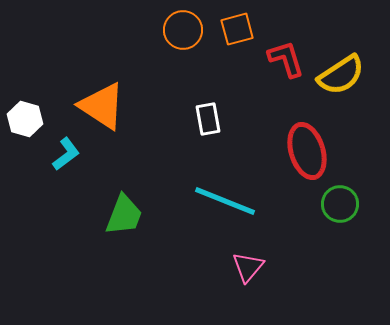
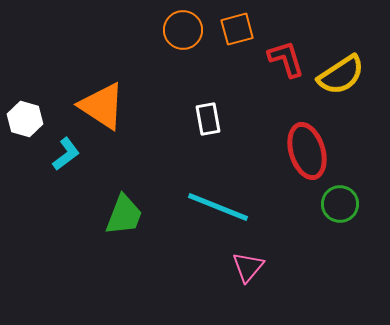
cyan line: moved 7 px left, 6 px down
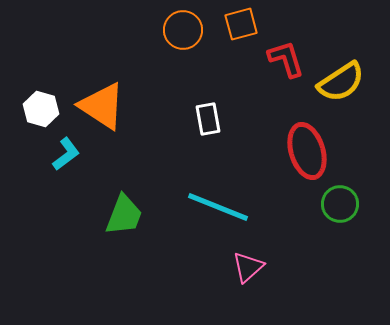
orange square: moved 4 px right, 5 px up
yellow semicircle: moved 7 px down
white hexagon: moved 16 px right, 10 px up
pink triangle: rotated 8 degrees clockwise
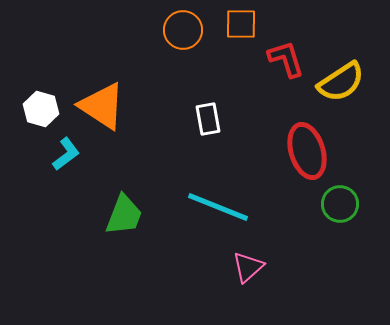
orange square: rotated 16 degrees clockwise
